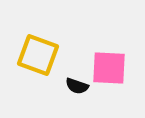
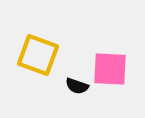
pink square: moved 1 px right, 1 px down
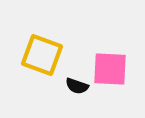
yellow square: moved 4 px right
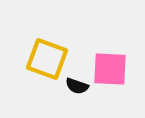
yellow square: moved 5 px right, 4 px down
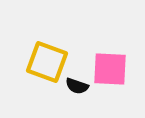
yellow square: moved 3 px down
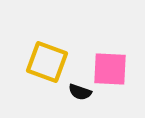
black semicircle: moved 3 px right, 6 px down
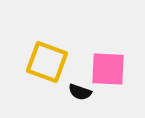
pink square: moved 2 px left
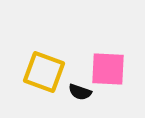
yellow square: moved 3 px left, 10 px down
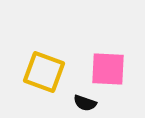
black semicircle: moved 5 px right, 11 px down
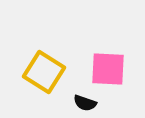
yellow square: rotated 12 degrees clockwise
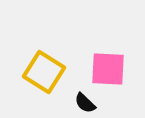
black semicircle: rotated 25 degrees clockwise
